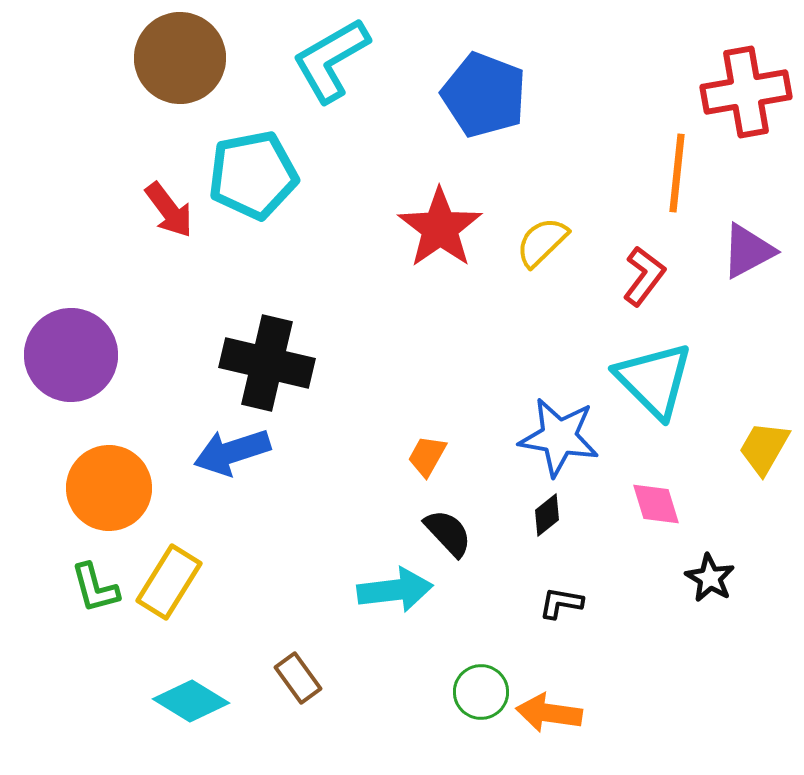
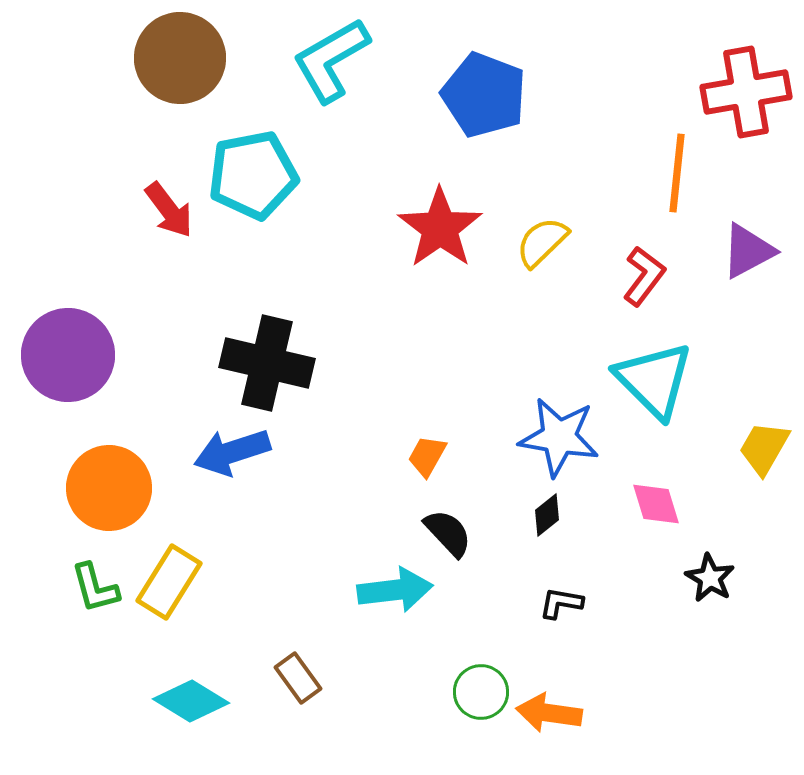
purple circle: moved 3 px left
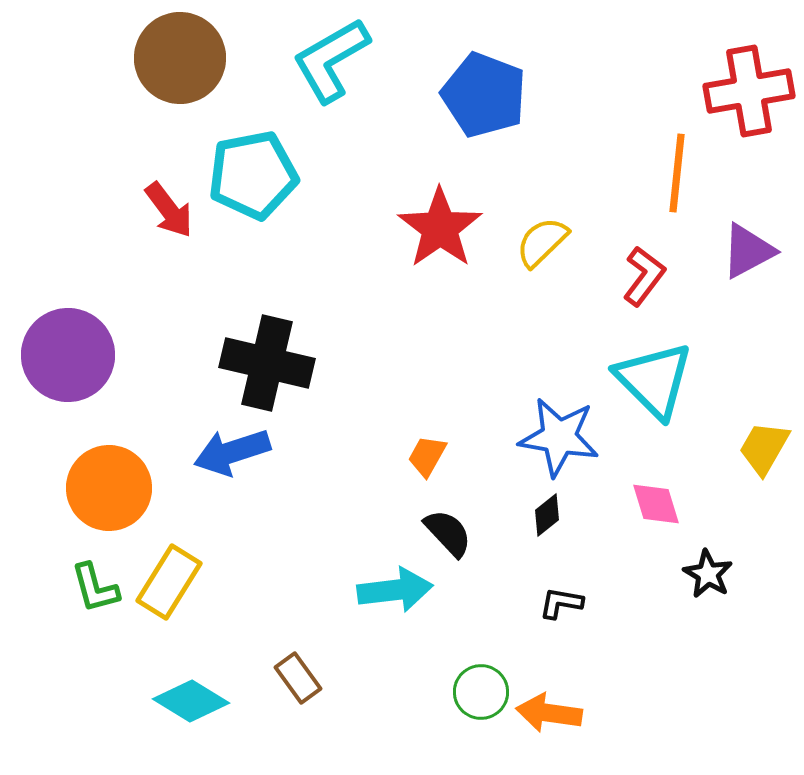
red cross: moved 3 px right, 1 px up
black star: moved 2 px left, 4 px up
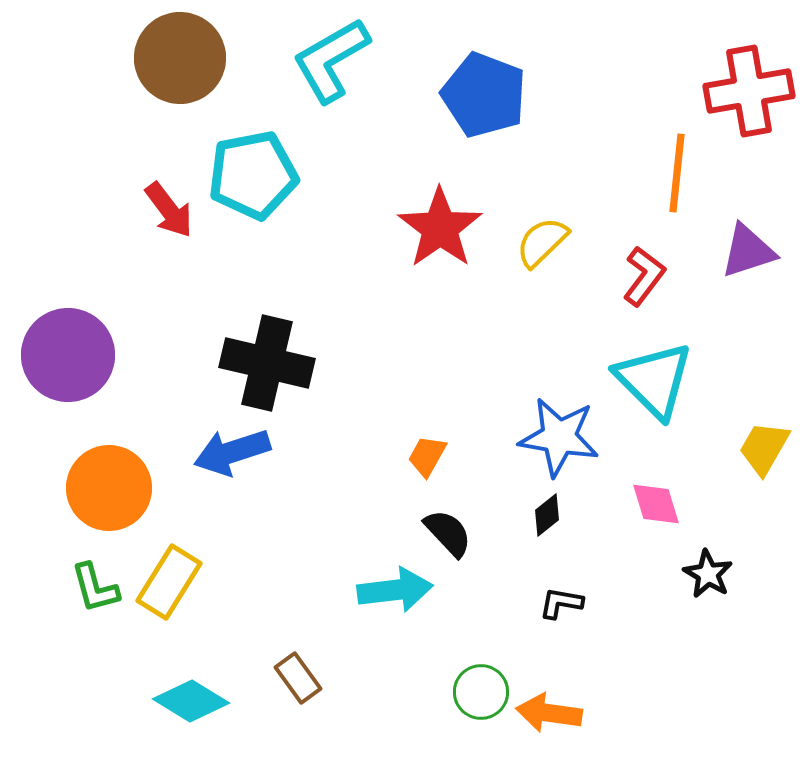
purple triangle: rotated 10 degrees clockwise
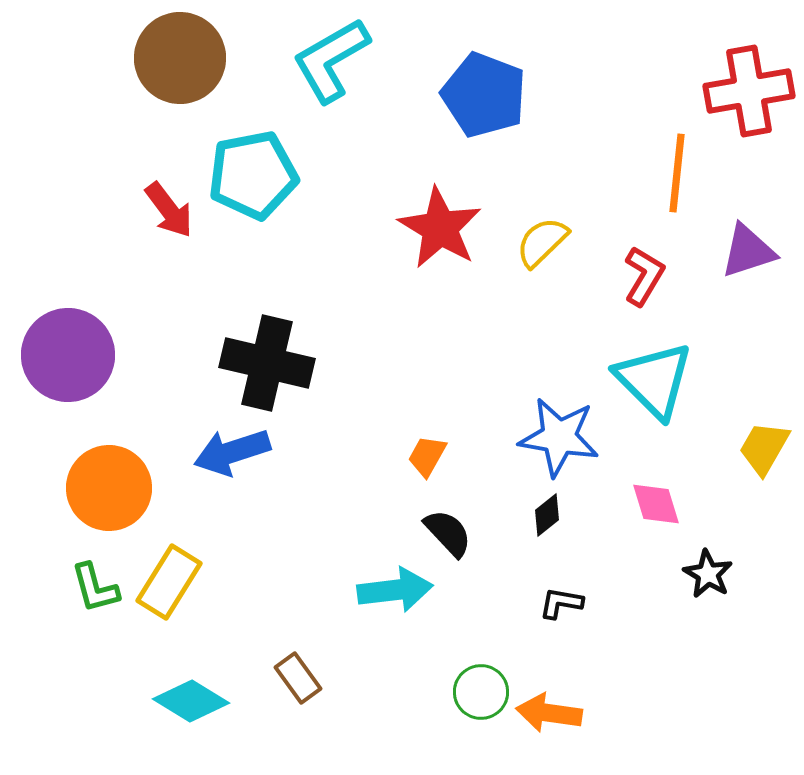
red star: rotated 6 degrees counterclockwise
red L-shape: rotated 6 degrees counterclockwise
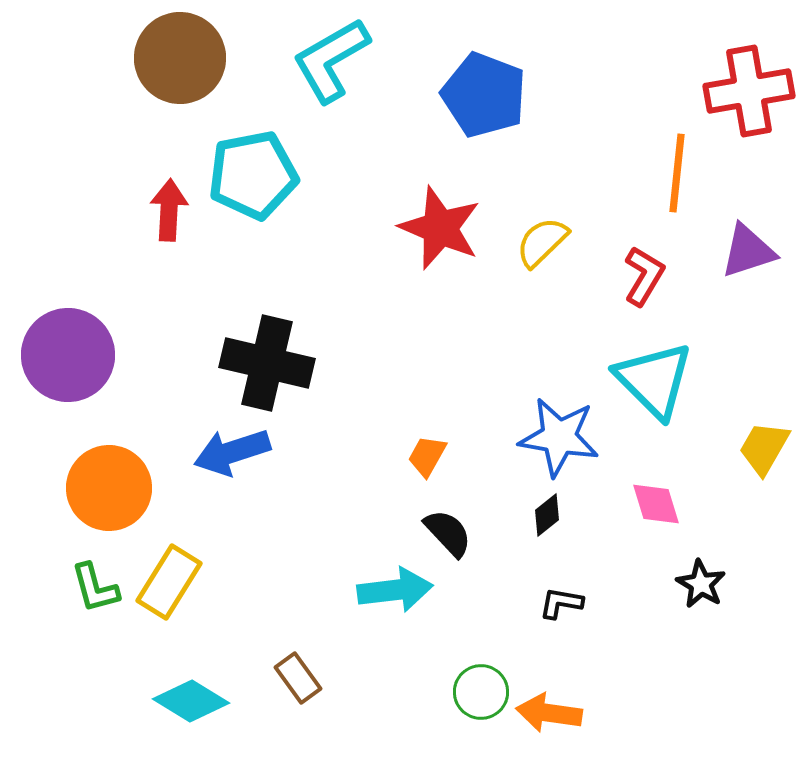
red arrow: rotated 140 degrees counterclockwise
red star: rotated 8 degrees counterclockwise
black star: moved 7 px left, 10 px down
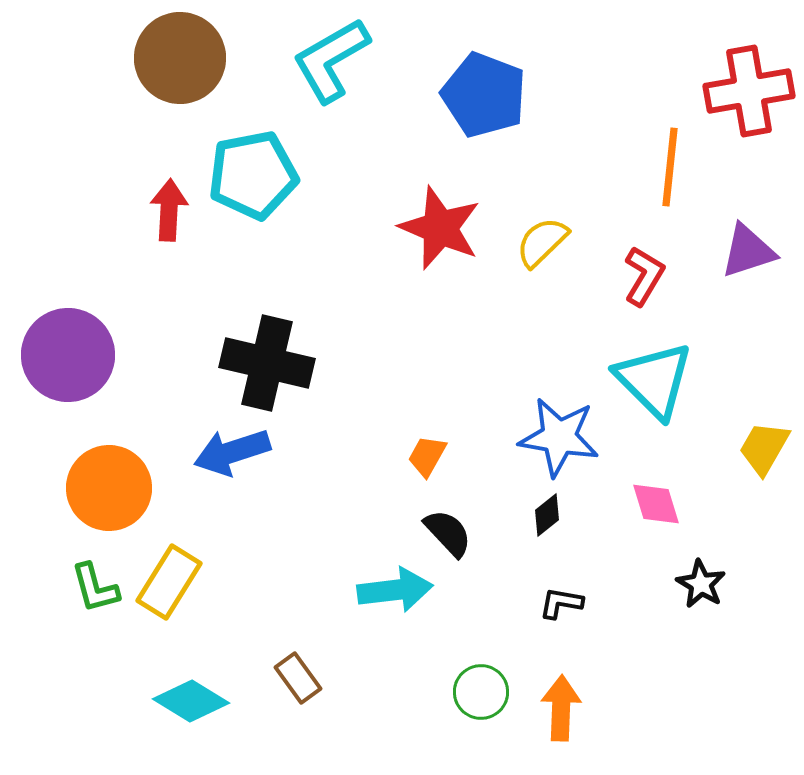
orange line: moved 7 px left, 6 px up
orange arrow: moved 12 px right, 5 px up; rotated 84 degrees clockwise
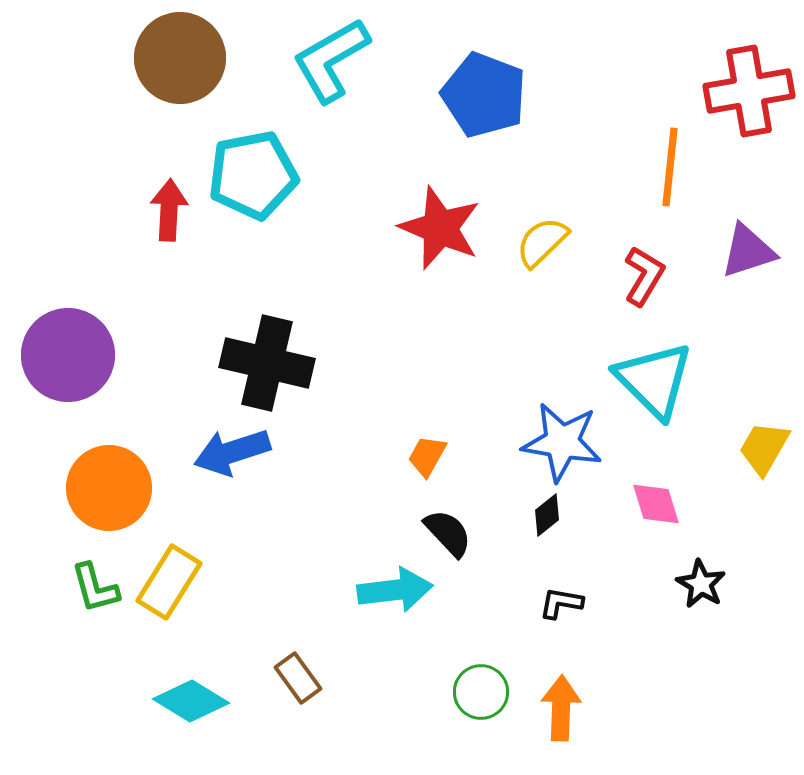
blue star: moved 3 px right, 5 px down
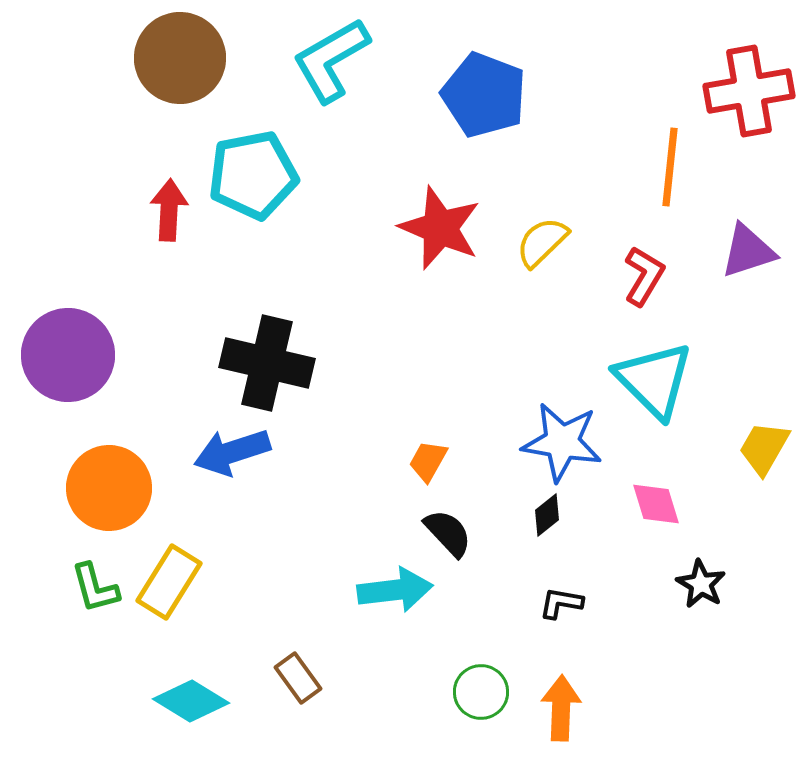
orange trapezoid: moved 1 px right, 5 px down
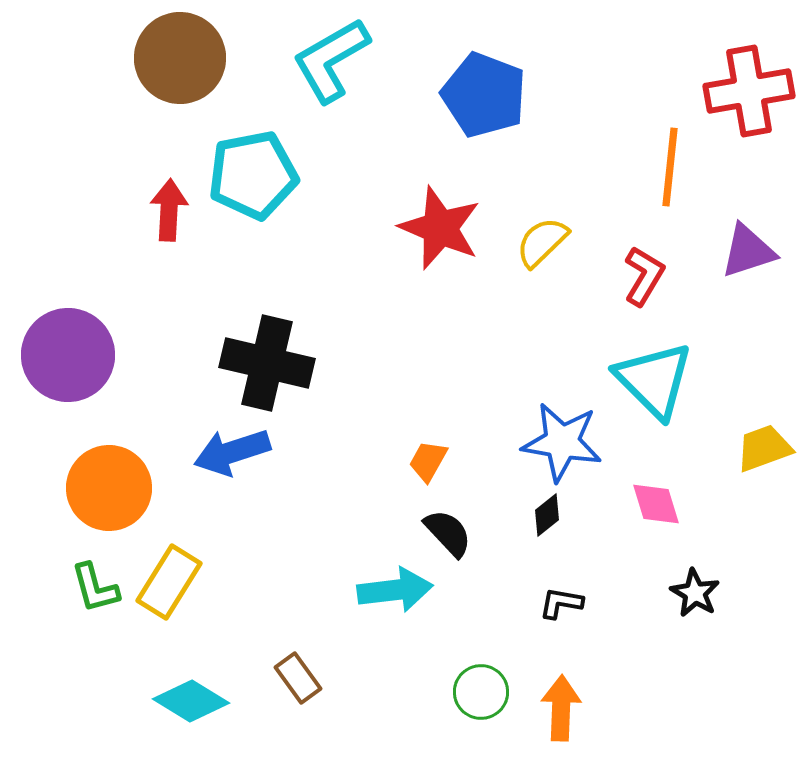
yellow trapezoid: rotated 40 degrees clockwise
black star: moved 6 px left, 9 px down
